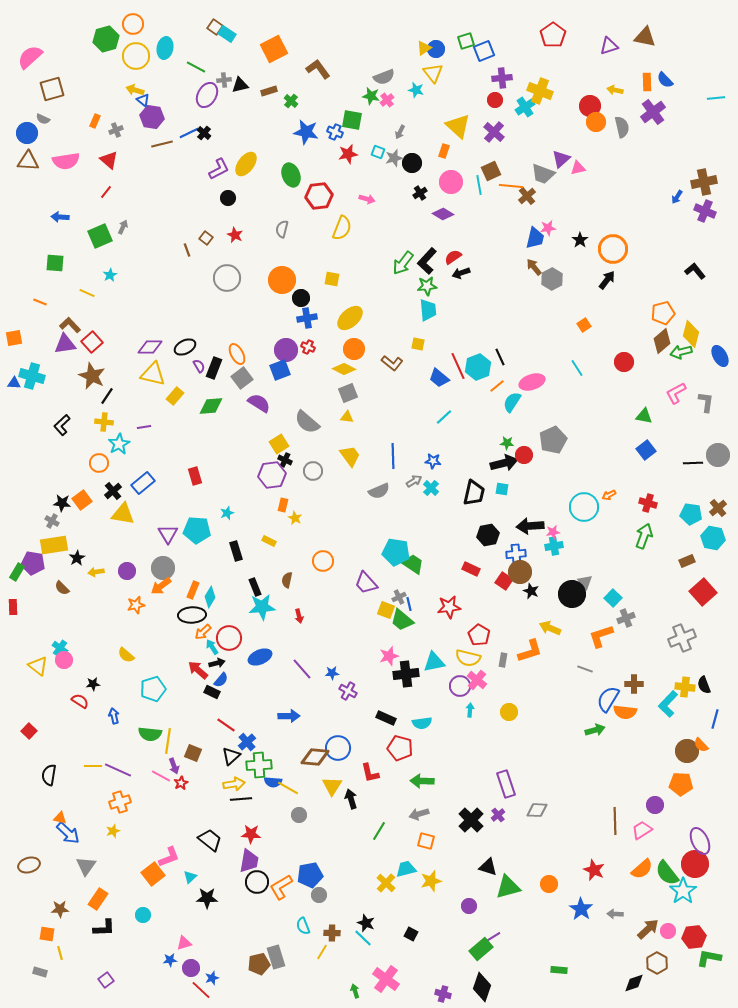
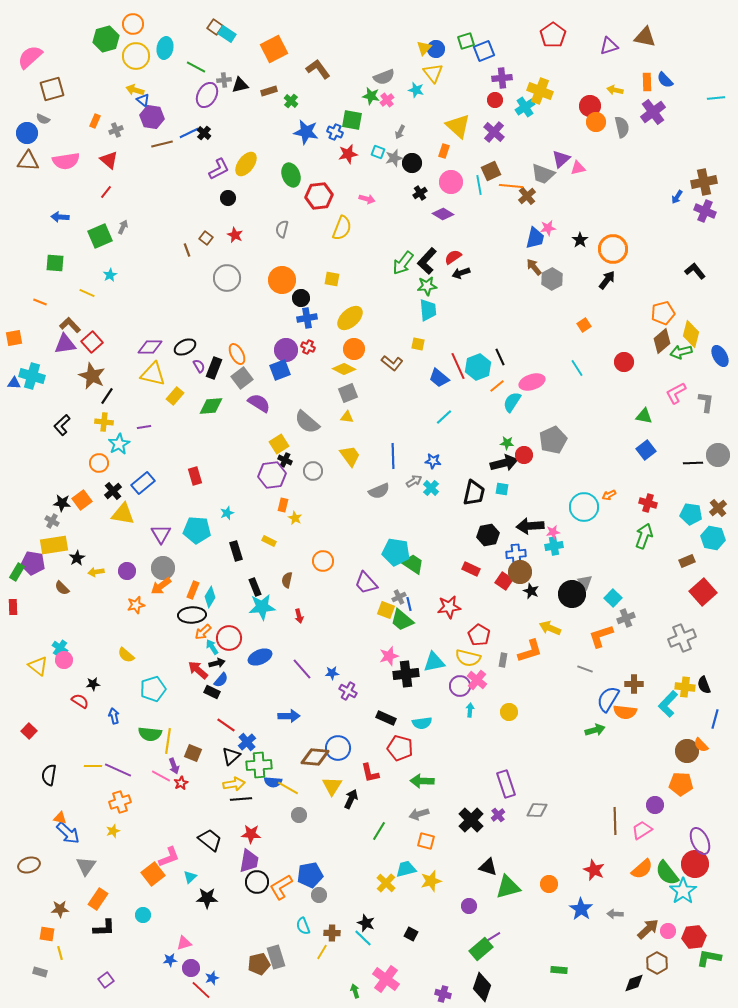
yellow triangle at (424, 48): rotated 14 degrees counterclockwise
purple triangle at (168, 534): moved 7 px left
black arrow at (351, 799): rotated 42 degrees clockwise
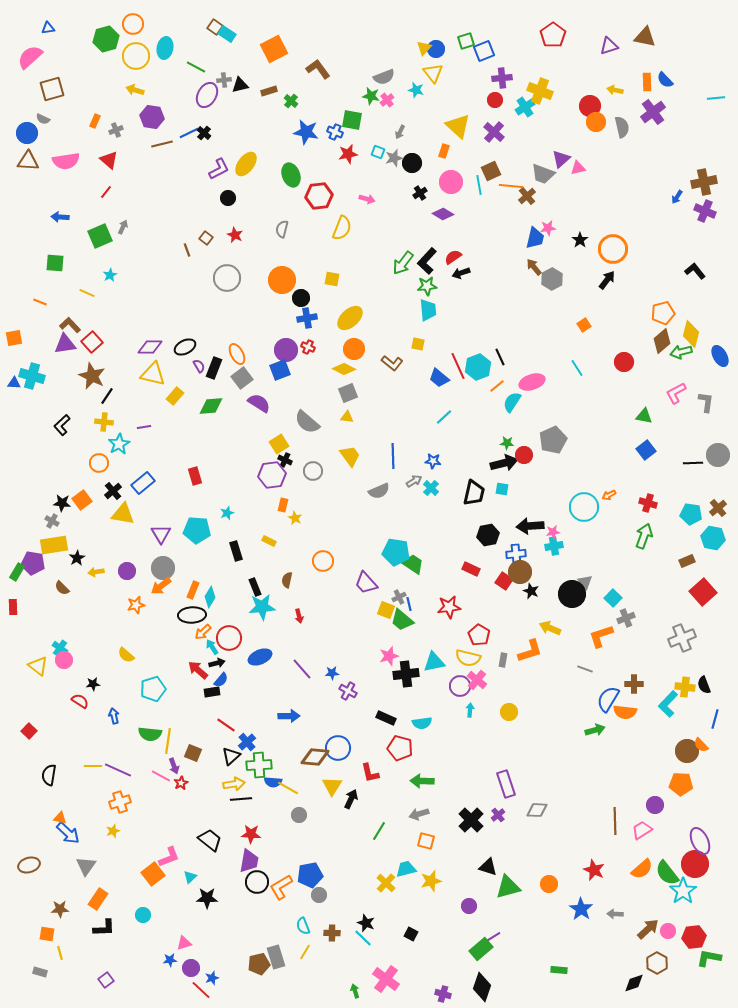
blue triangle at (143, 100): moved 95 px left, 72 px up; rotated 48 degrees counterclockwise
black rectangle at (212, 692): rotated 35 degrees counterclockwise
yellow line at (322, 952): moved 17 px left
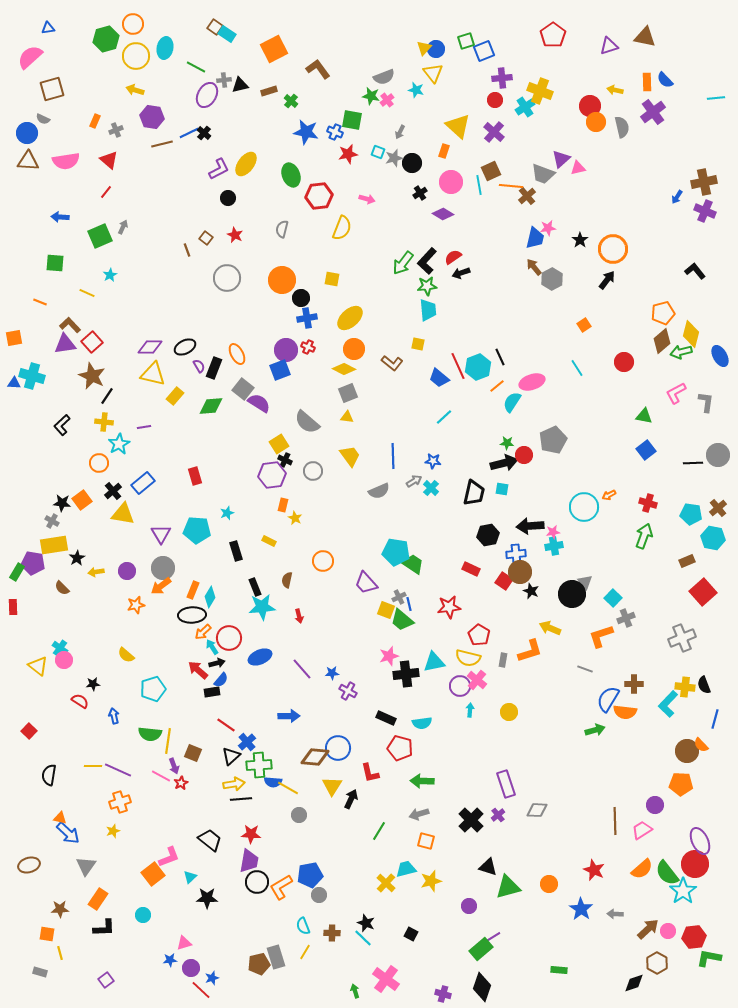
gray square at (242, 378): moved 1 px right, 11 px down; rotated 15 degrees counterclockwise
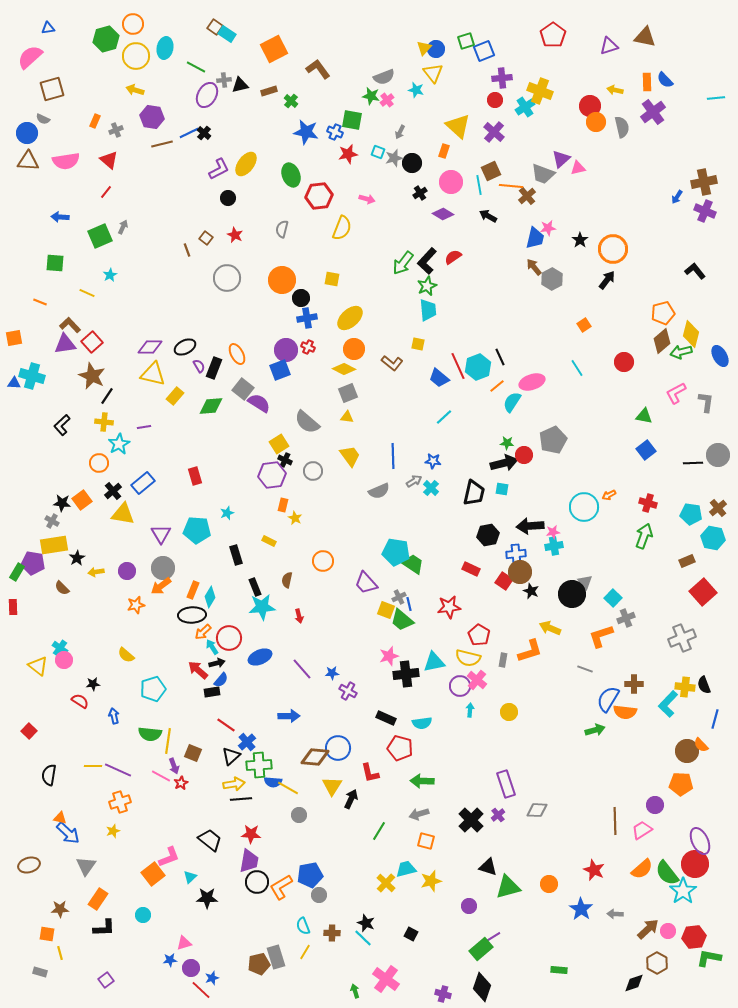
black arrow at (461, 273): moved 27 px right, 57 px up; rotated 48 degrees clockwise
green star at (427, 286): rotated 18 degrees counterclockwise
black rectangle at (236, 551): moved 4 px down
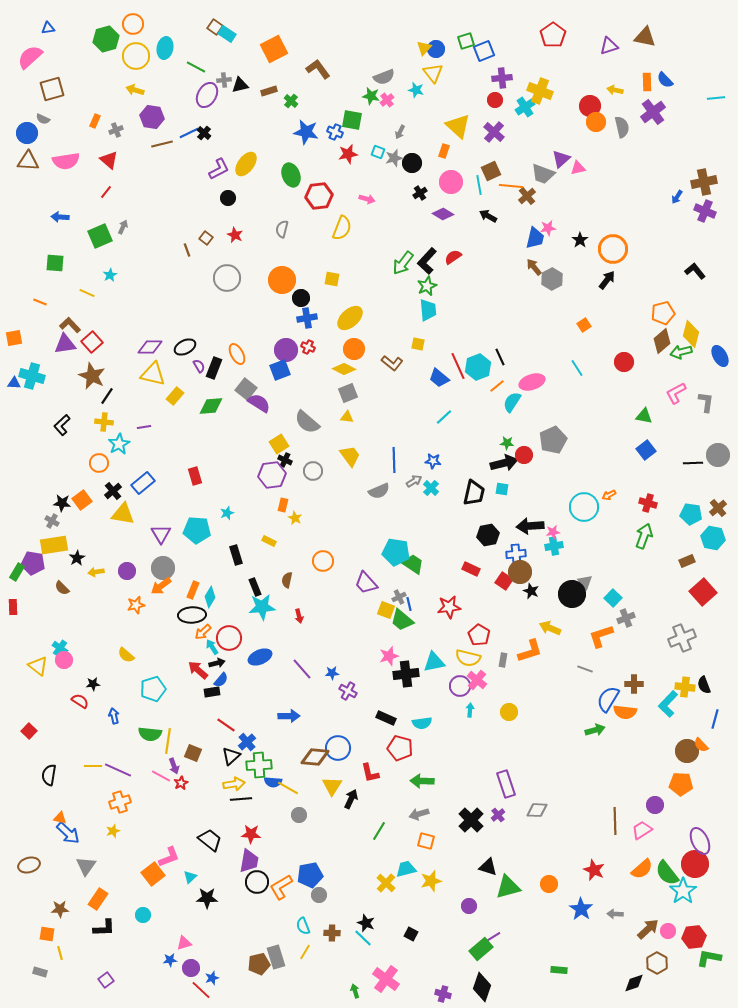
gray square at (243, 389): moved 3 px right
blue line at (393, 456): moved 1 px right, 4 px down
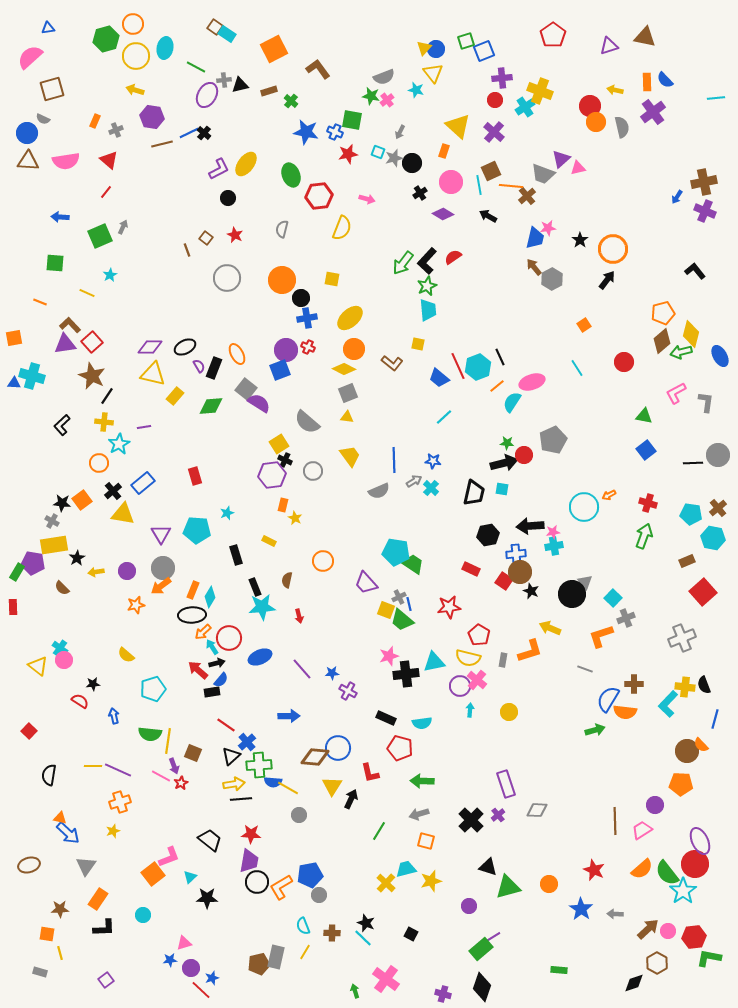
gray rectangle at (276, 957): rotated 30 degrees clockwise
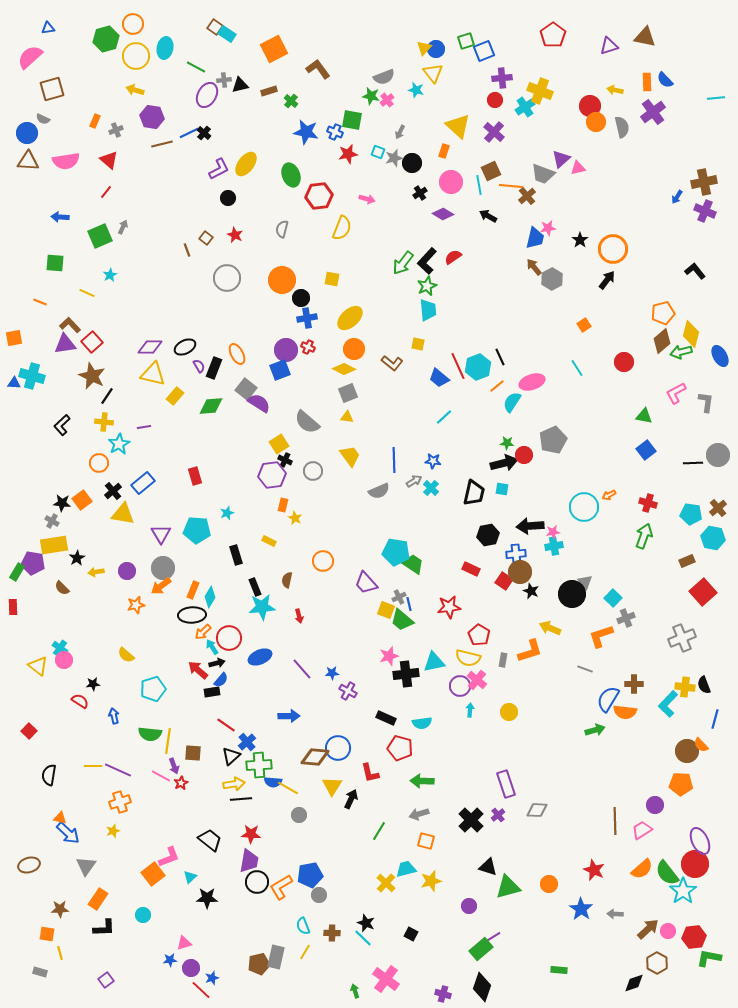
brown square at (193, 753): rotated 18 degrees counterclockwise
